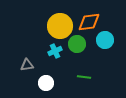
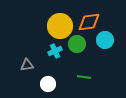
white circle: moved 2 px right, 1 px down
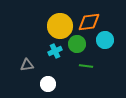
green line: moved 2 px right, 11 px up
